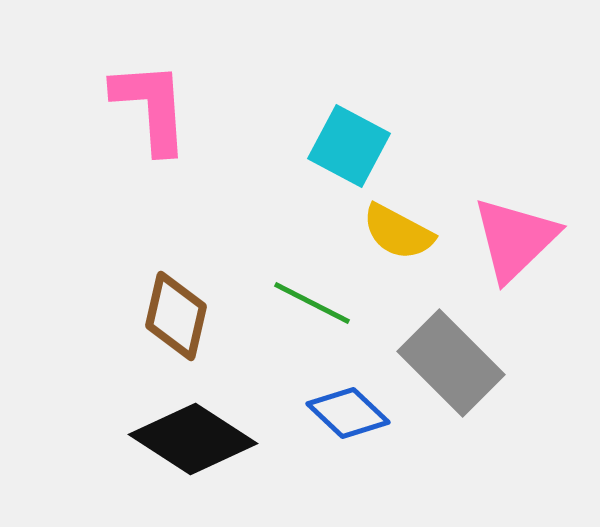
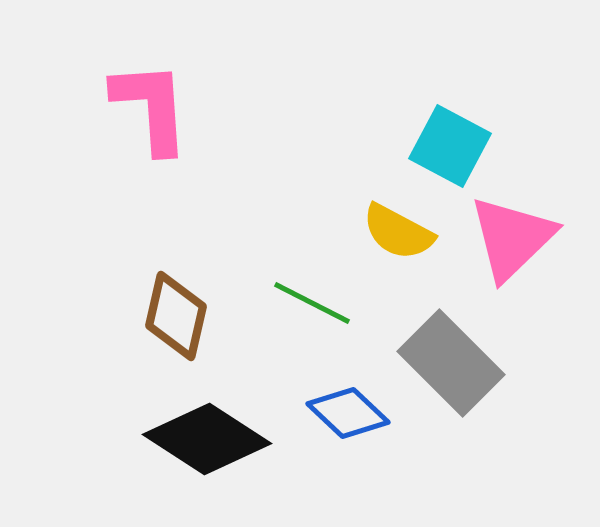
cyan square: moved 101 px right
pink triangle: moved 3 px left, 1 px up
black diamond: moved 14 px right
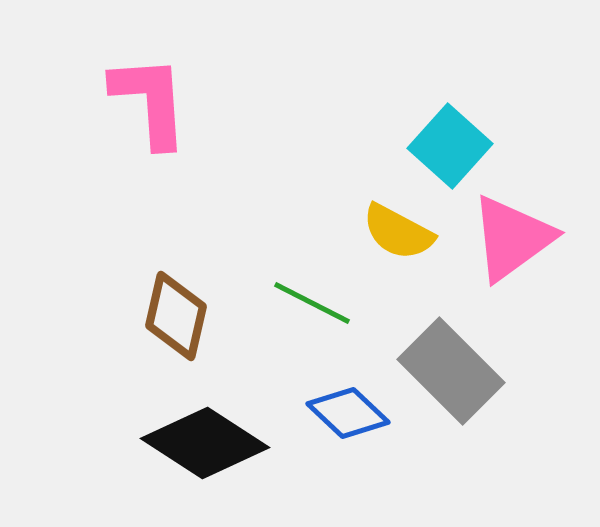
pink L-shape: moved 1 px left, 6 px up
cyan square: rotated 14 degrees clockwise
pink triangle: rotated 8 degrees clockwise
gray rectangle: moved 8 px down
black diamond: moved 2 px left, 4 px down
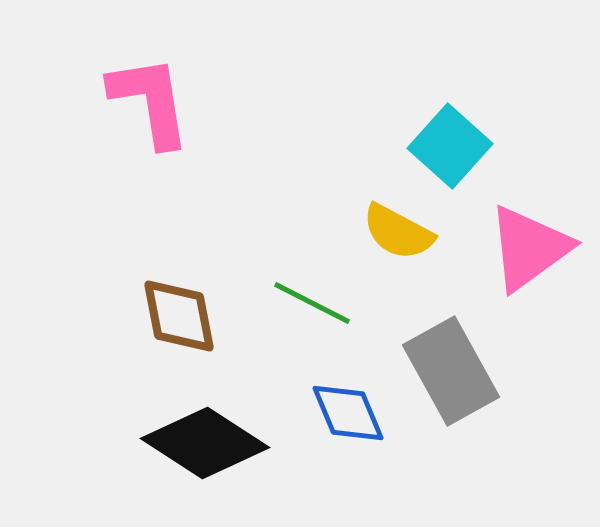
pink L-shape: rotated 5 degrees counterclockwise
pink triangle: moved 17 px right, 10 px down
brown diamond: moved 3 px right; rotated 24 degrees counterclockwise
gray rectangle: rotated 16 degrees clockwise
blue diamond: rotated 24 degrees clockwise
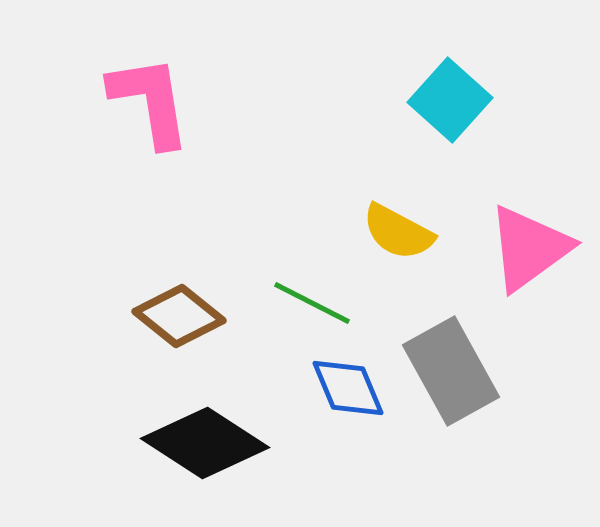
cyan square: moved 46 px up
brown diamond: rotated 40 degrees counterclockwise
blue diamond: moved 25 px up
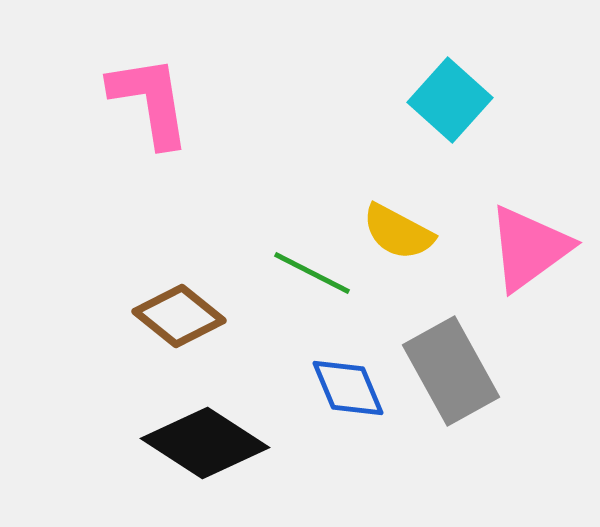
green line: moved 30 px up
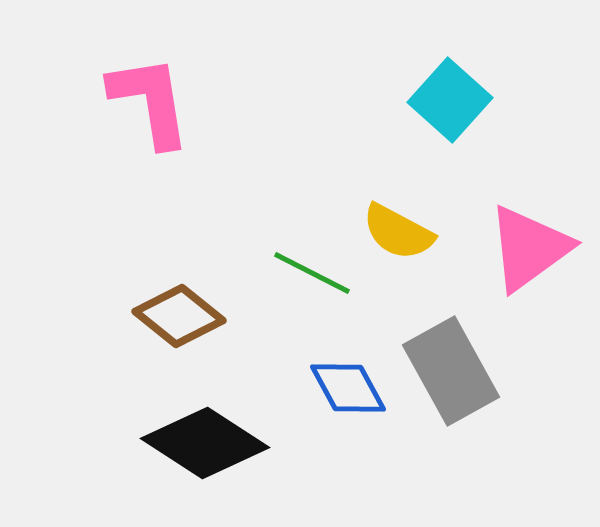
blue diamond: rotated 6 degrees counterclockwise
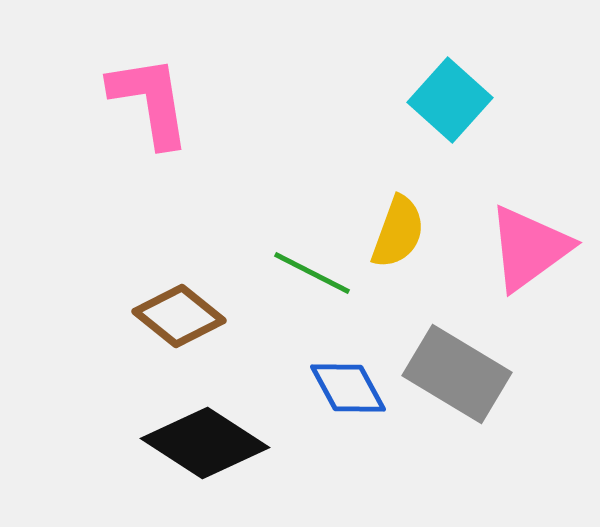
yellow semicircle: rotated 98 degrees counterclockwise
gray rectangle: moved 6 px right, 3 px down; rotated 30 degrees counterclockwise
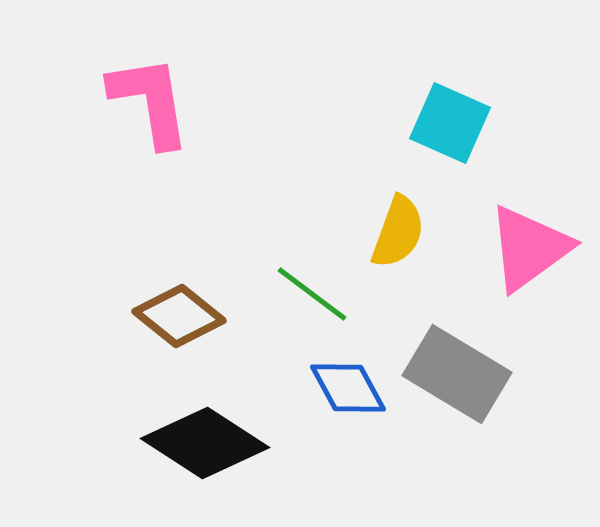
cyan square: moved 23 px down; rotated 18 degrees counterclockwise
green line: moved 21 px down; rotated 10 degrees clockwise
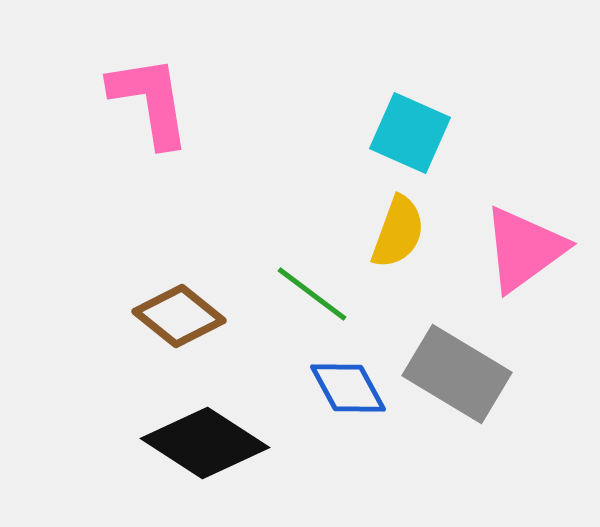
cyan square: moved 40 px left, 10 px down
pink triangle: moved 5 px left, 1 px down
